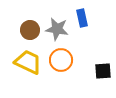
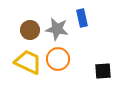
orange circle: moved 3 px left, 1 px up
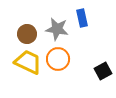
brown circle: moved 3 px left, 4 px down
black square: rotated 24 degrees counterclockwise
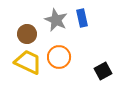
gray star: moved 1 px left, 9 px up; rotated 15 degrees clockwise
orange circle: moved 1 px right, 2 px up
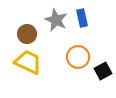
orange circle: moved 19 px right
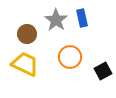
gray star: rotated 10 degrees clockwise
orange circle: moved 8 px left
yellow trapezoid: moved 3 px left, 2 px down
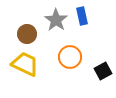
blue rectangle: moved 2 px up
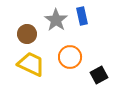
yellow trapezoid: moved 6 px right
black square: moved 4 px left, 4 px down
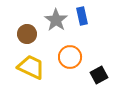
yellow trapezoid: moved 3 px down
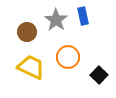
blue rectangle: moved 1 px right
brown circle: moved 2 px up
orange circle: moved 2 px left
black square: rotated 18 degrees counterclockwise
